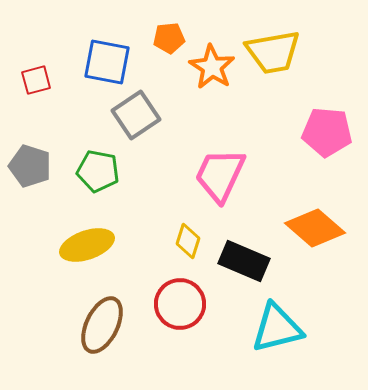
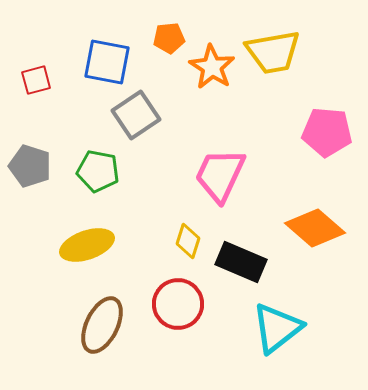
black rectangle: moved 3 px left, 1 px down
red circle: moved 2 px left
cyan triangle: rotated 24 degrees counterclockwise
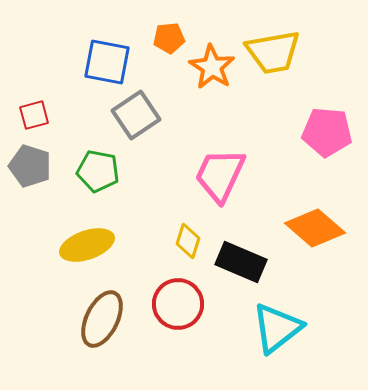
red square: moved 2 px left, 35 px down
brown ellipse: moved 6 px up
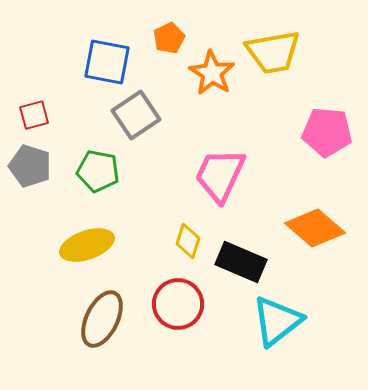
orange pentagon: rotated 20 degrees counterclockwise
orange star: moved 6 px down
cyan triangle: moved 7 px up
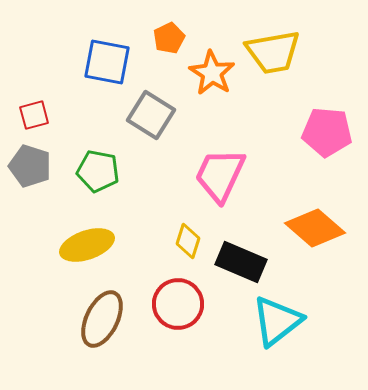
gray square: moved 15 px right; rotated 24 degrees counterclockwise
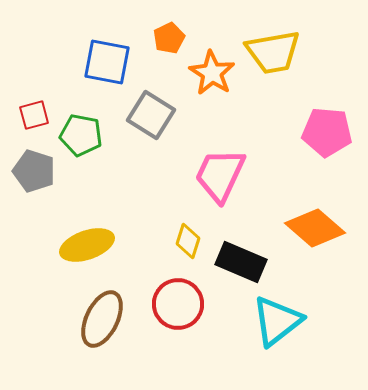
gray pentagon: moved 4 px right, 5 px down
green pentagon: moved 17 px left, 36 px up
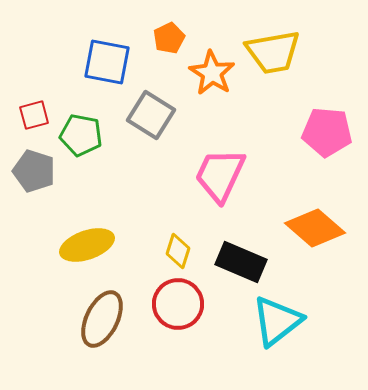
yellow diamond: moved 10 px left, 10 px down
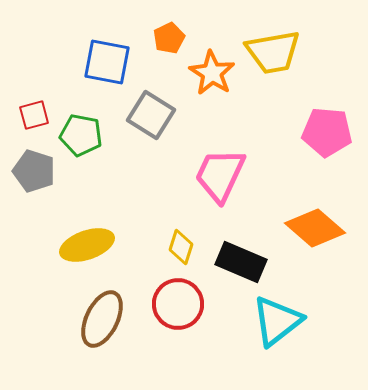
yellow diamond: moved 3 px right, 4 px up
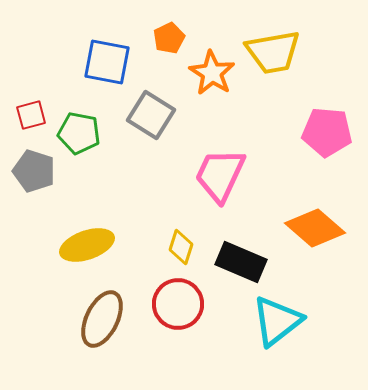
red square: moved 3 px left
green pentagon: moved 2 px left, 2 px up
